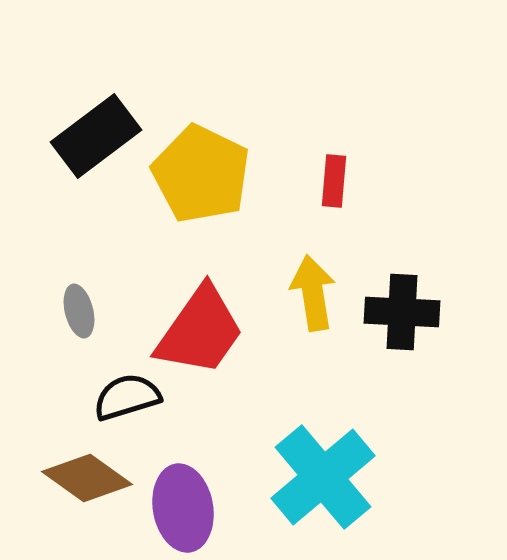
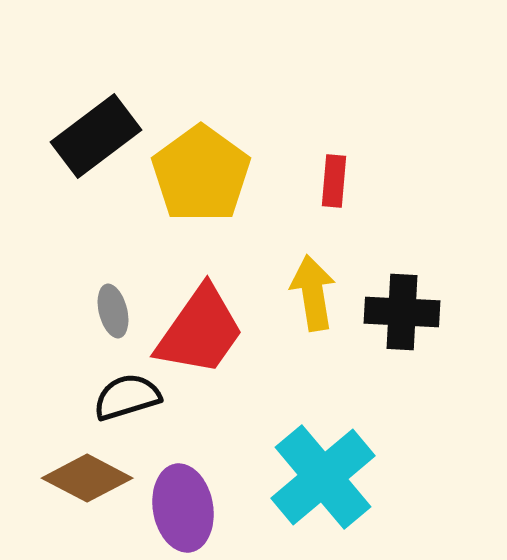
yellow pentagon: rotated 10 degrees clockwise
gray ellipse: moved 34 px right
brown diamond: rotated 8 degrees counterclockwise
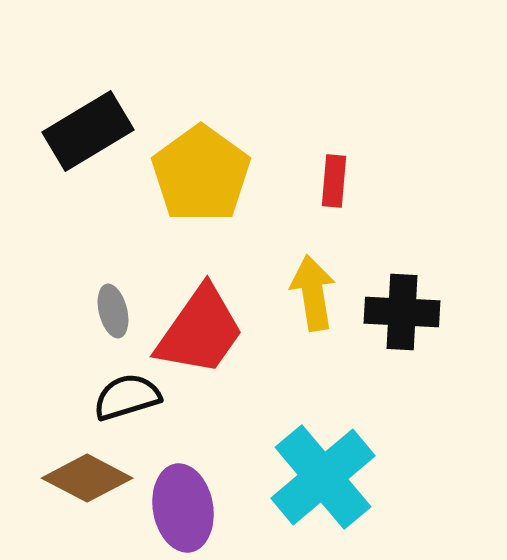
black rectangle: moved 8 px left, 5 px up; rotated 6 degrees clockwise
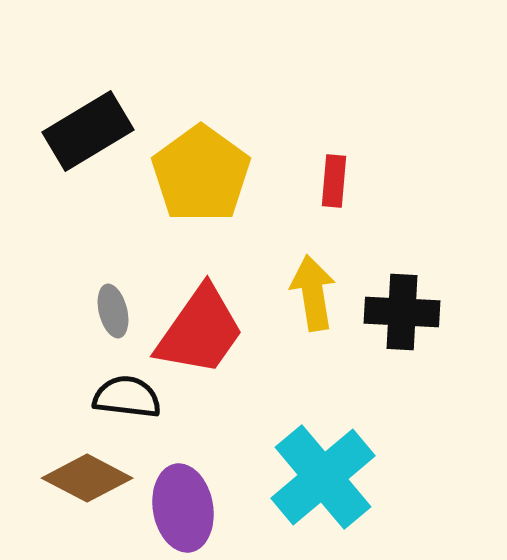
black semicircle: rotated 24 degrees clockwise
